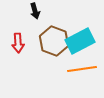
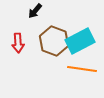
black arrow: rotated 56 degrees clockwise
orange line: rotated 16 degrees clockwise
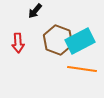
brown hexagon: moved 4 px right, 1 px up
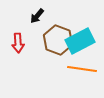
black arrow: moved 2 px right, 5 px down
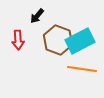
red arrow: moved 3 px up
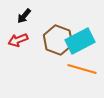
black arrow: moved 13 px left
red arrow: rotated 72 degrees clockwise
orange line: rotated 8 degrees clockwise
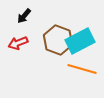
red arrow: moved 3 px down
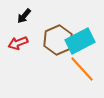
brown hexagon: rotated 16 degrees clockwise
orange line: rotated 32 degrees clockwise
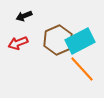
black arrow: rotated 28 degrees clockwise
